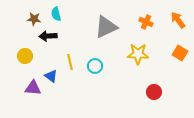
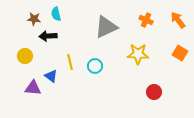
orange cross: moved 2 px up
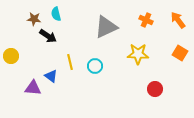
black arrow: rotated 144 degrees counterclockwise
yellow circle: moved 14 px left
red circle: moved 1 px right, 3 px up
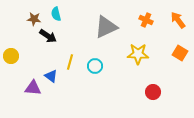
yellow line: rotated 28 degrees clockwise
red circle: moved 2 px left, 3 px down
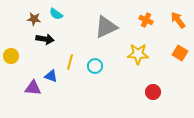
cyan semicircle: rotated 40 degrees counterclockwise
black arrow: moved 3 px left, 3 px down; rotated 24 degrees counterclockwise
blue triangle: rotated 16 degrees counterclockwise
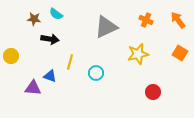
black arrow: moved 5 px right
yellow star: rotated 15 degrees counterclockwise
cyan circle: moved 1 px right, 7 px down
blue triangle: moved 1 px left
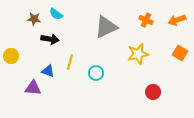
orange arrow: moved 1 px left; rotated 72 degrees counterclockwise
blue triangle: moved 2 px left, 5 px up
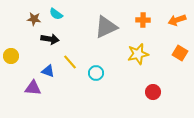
orange cross: moved 3 px left; rotated 24 degrees counterclockwise
yellow line: rotated 56 degrees counterclockwise
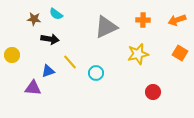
yellow circle: moved 1 px right, 1 px up
blue triangle: rotated 40 degrees counterclockwise
